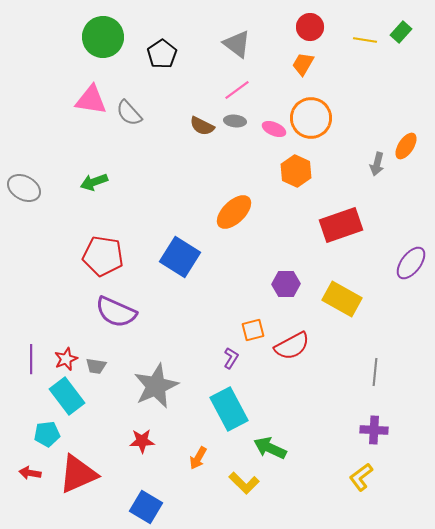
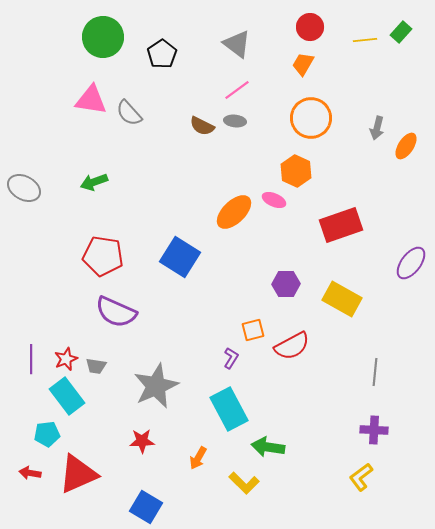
yellow line at (365, 40): rotated 15 degrees counterclockwise
pink ellipse at (274, 129): moved 71 px down
gray arrow at (377, 164): moved 36 px up
green arrow at (270, 448): moved 2 px left, 1 px up; rotated 16 degrees counterclockwise
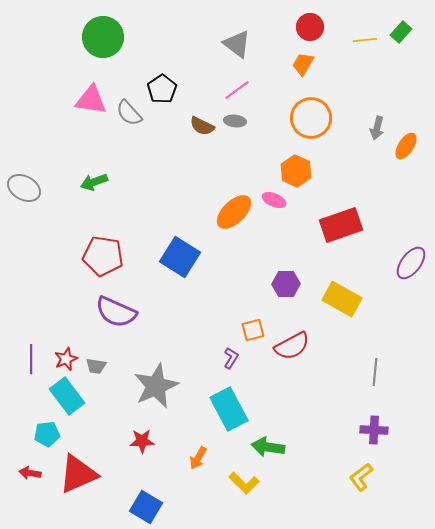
black pentagon at (162, 54): moved 35 px down
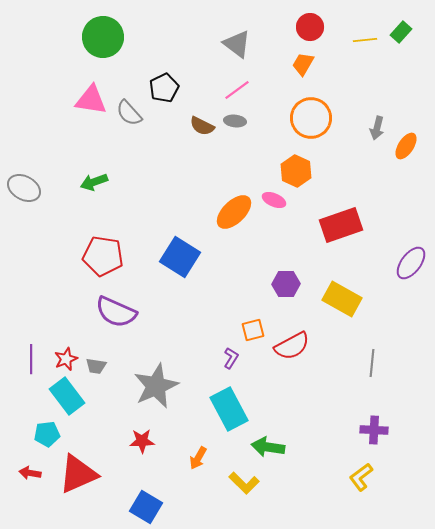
black pentagon at (162, 89): moved 2 px right, 1 px up; rotated 8 degrees clockwise
gray line at (375, 372): moved 3 px left, 9 px up
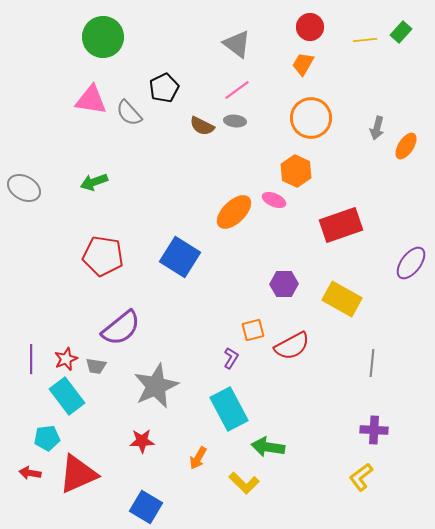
purple hexagon at (286, 284): moved 2 px left
purple semicircle at (116, 312): moved 5 px right, 16 px down; rotated 63 degrees counterclockwise
cyan pentagon at (47, 434): moved 4 px down
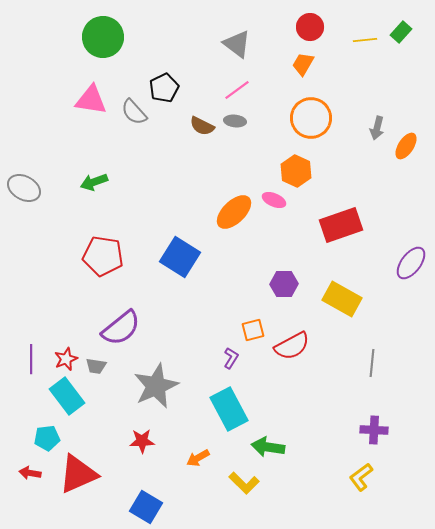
gray semicircle at (129, 113): moved 5 px right, 1 px up
orange arrow at (198, 458): rotated 30 degrees clockwise
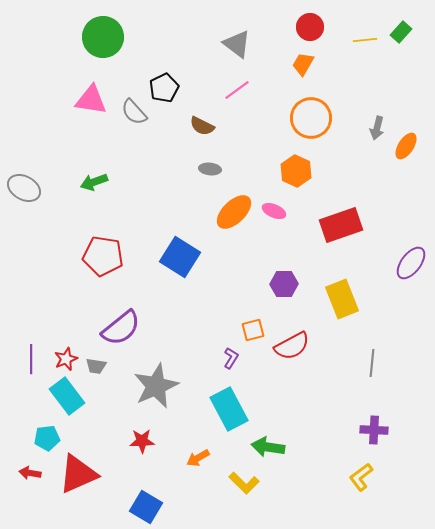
gray ellipse at (235, 121): moved 25 px left, 48 px down
pink ellipse at (274, 200): moved 11 px down
yellow rectangle at (342, 299): rotated 39 degrees clockwise
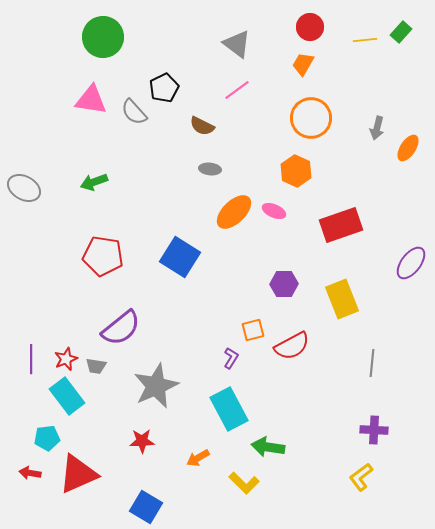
orange ellipse at (406, 146): moved 2 px right, 2 px down
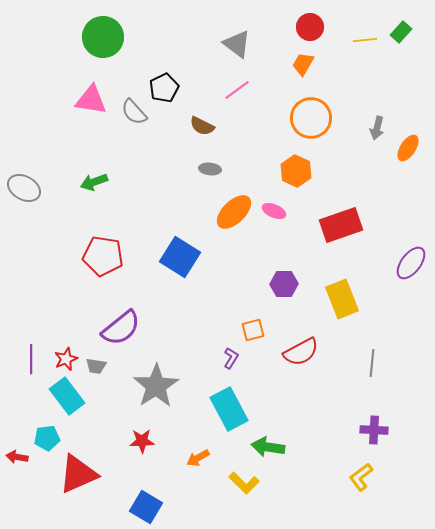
red semicircle at (292, 346): moved 9 px right, 6 px down
gray star at (156, 386): rotated 9 degrees counterclockwise
red arrow at (30, 473): moved 13 px left, 16 px up
